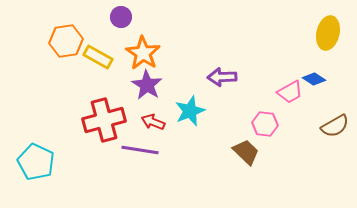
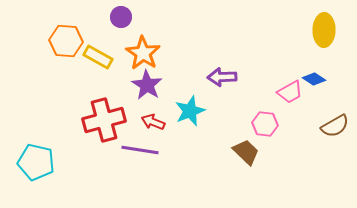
yellow ellipse: moved 4 px left, 3 px up; rotated 12 degrees counterclockwise
orange hexagon: rotated 12 degrees clockwise
cyan pentagon: rotated 12 degrees counterclockwise
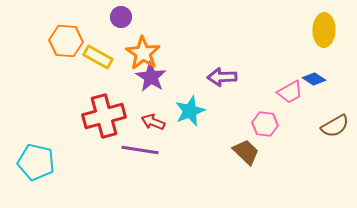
purple star: moved 4 px right, 8 px up
red cross: moved 4 px up
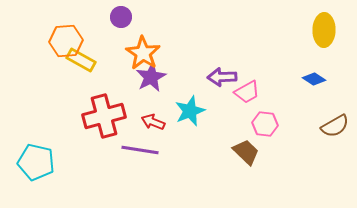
orange hexagon: rotated 8 degrees counterclockwise
yellow rectangle: moved 17 px left, 3 px down
purple star: rotated 12 degrees clockwise
pink trapezoid: moved 43 px left
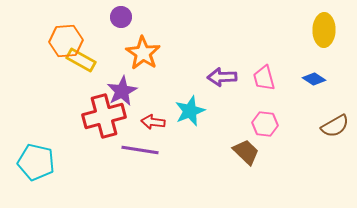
purple star: moved 29 px left, 14 px down
pink trapezoid: moved 17 px right, 14 px up; rotated 104 degrees clockwise
red arrow: rotated 15 degrees counterclockwise
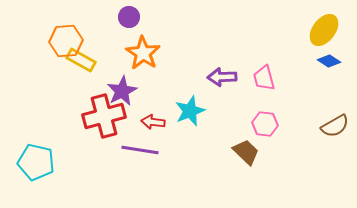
purple circle: moved 8 px right
yellow ellipse: rotated 36 degrees clockwise
blue diamond: moved 15 px right, 18 px up
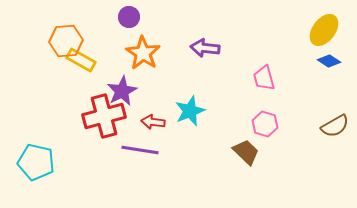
purple arrow: moved 17 px left, 29 px up; rotated 8 degrees clockwise
pink hexagon: rotated 10 degrees clockwise
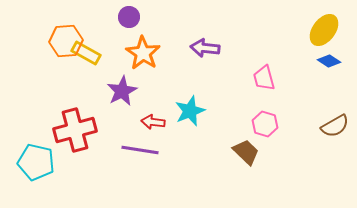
yellow rectangle: moved 5 px right, 7 px up
red cross: moved 29 px left, 14 px down
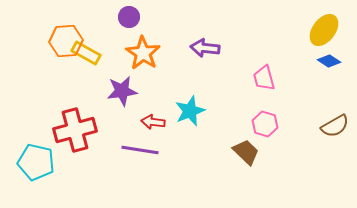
purple star: rotated 20 degrees clockwise
